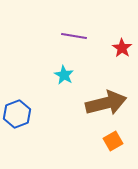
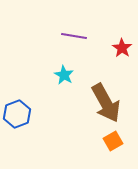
brown arrow: rotated 75 degrees clockwise
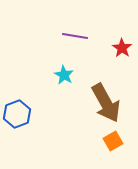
purple line: moved 1 px right
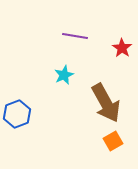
cyan star: rotated 18 degrees clockwise
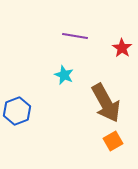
cyan star: rotated 24 degrees counterclockwise
blue hexagon: moved 3 px up
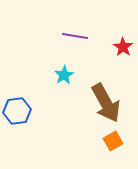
red star: moved 1 px right, 1 px up
cyan star: rotated 18 degrees clockwise
blue hexagon: rotated 12 degrees clockwise
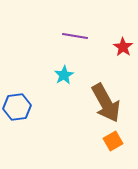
blue hexagon: moved 4 px up
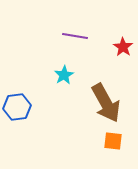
orange square: rotated 36 degrees clockwise
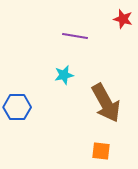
red star: moved 28 px up; rotated 18 degrees counterclockwise
cyan star: rotated 18 degrees clockwise
blue hexagon: rotated 8 degrees clockwise
orange square: moved 12 px left, 10 px down
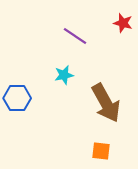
red star: moved 4 px down
purple line: rotated 25 degrees clockwise
blue hexagon: moved 9 px up
